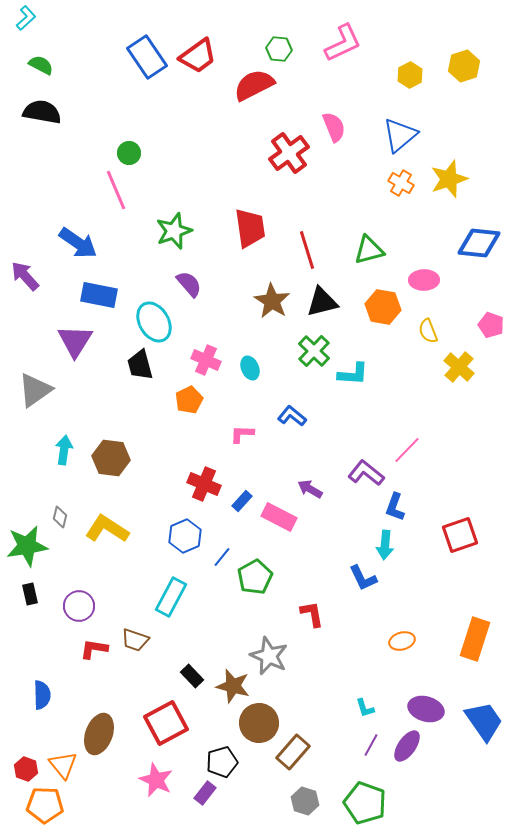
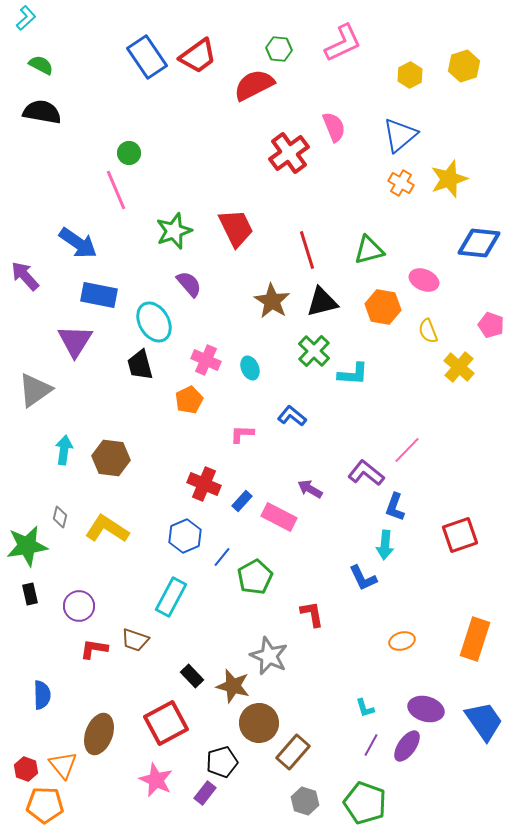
red trapezoid at (250, 228): moved 14 px left; rotated 18 degrees counterclockwise
pink ellipse at (424, 280): rotated 24 degrees clockwise
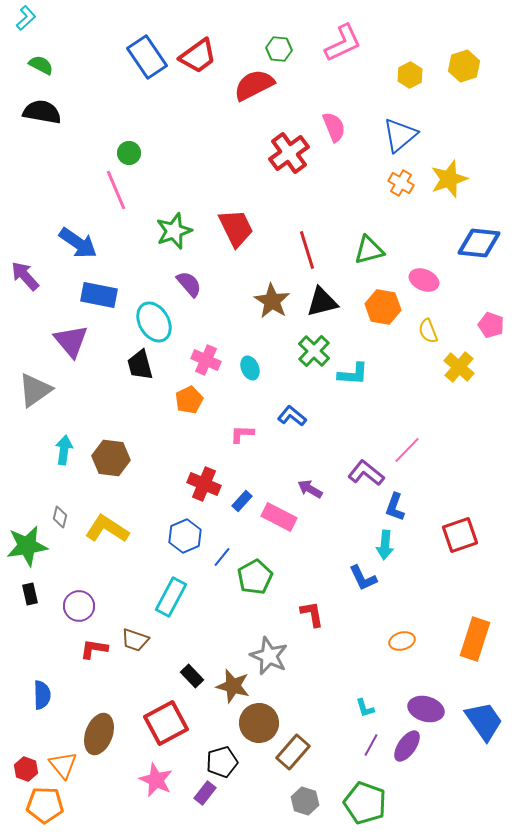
purple triangle at (75, 341): moved 4 px left; rotated 12 degrees counterclockwise
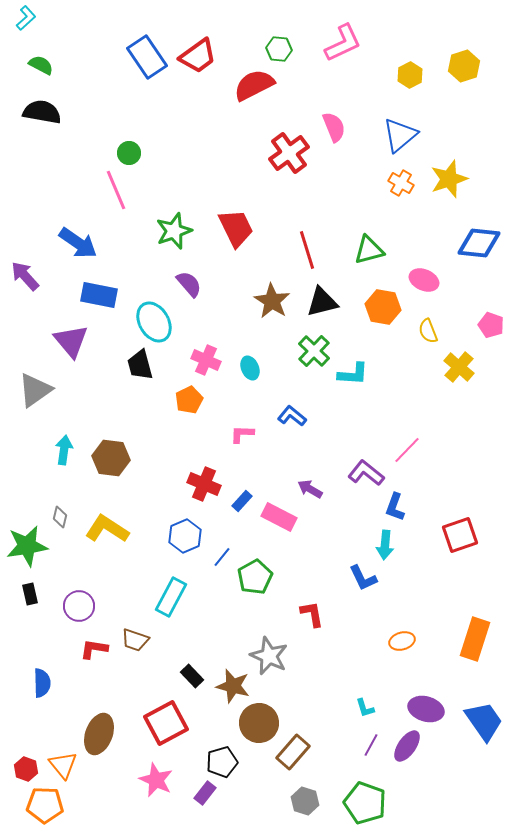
blue semicircle at (42, 695): moved 12 px up
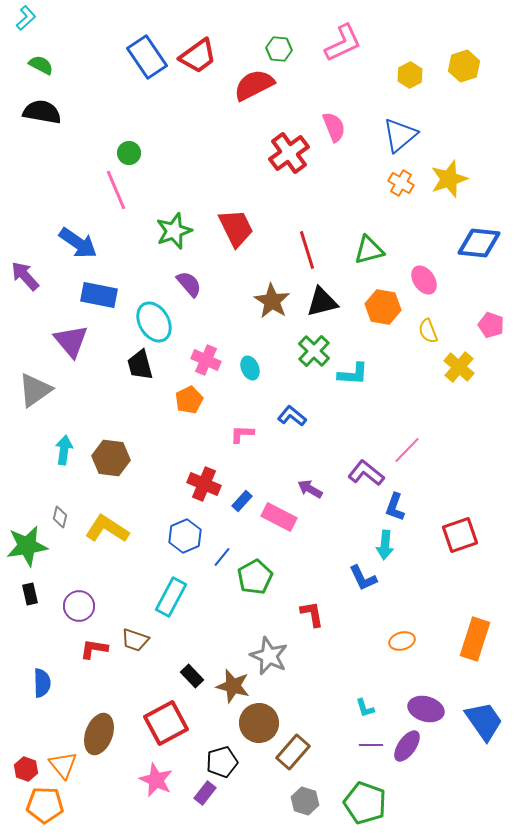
pink ellipse at (424, 280): rotated 32 degrees clockwise
purple line at (371, 745): rotated 60 degrees clockwise
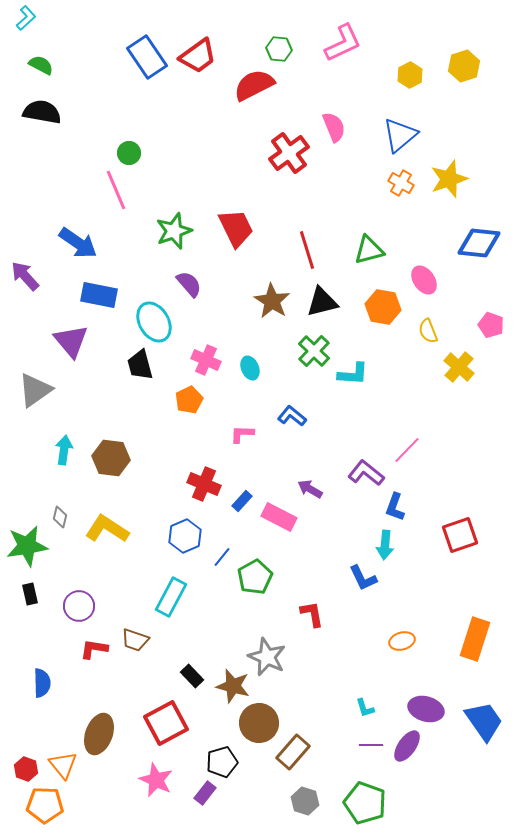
gray star at (269, 656): moved 2 px left, 1 px down
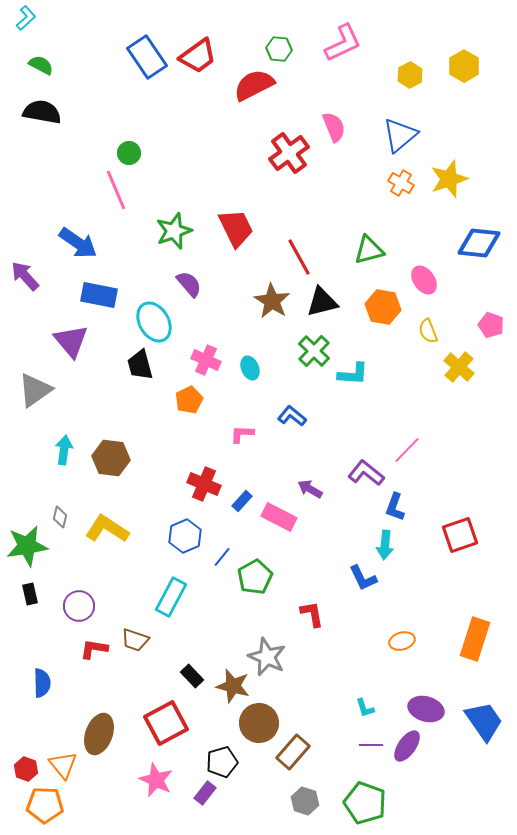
yellow hexagon at (464, 66): rotated 12 degrees counterclockwise
red line at (307, 250): moved 8 px left, 7 px down; rotated 12 degrees counterclockwise
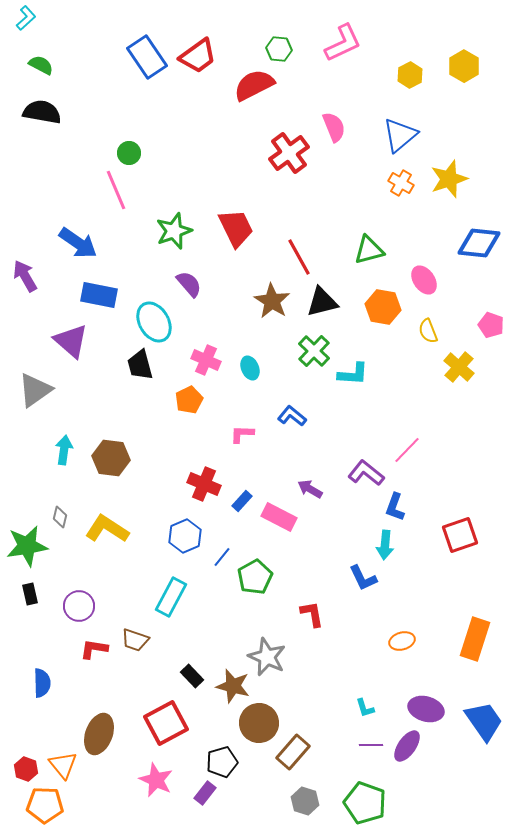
purple arrow at (25, 276): rotated 12 degrees clockwise
purple triangle at (71, 341): rotated 9 degrees counterclockwise
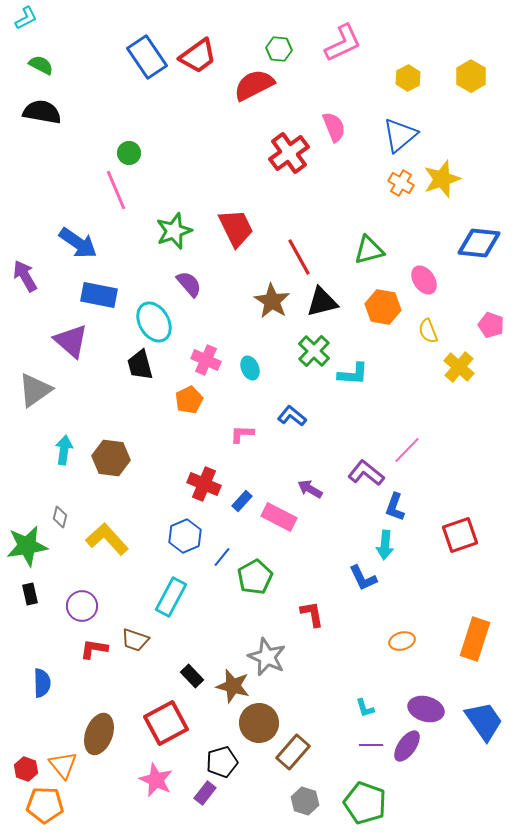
cyan L-shape at (26, 18): rotated 15 degrees clockwise
yellow hexagon at (464, 66): moved 7 px right, 10 px down
yellow hexagon at (410, 75): moved 2 px left, 3 px down
yellow star at (449, 179): moved 7 px left
yellow L-shape at (107, 529): moved 10 px down; rotated 15 degrees clockwise
purple circle at (79, 606): moved 3 px right
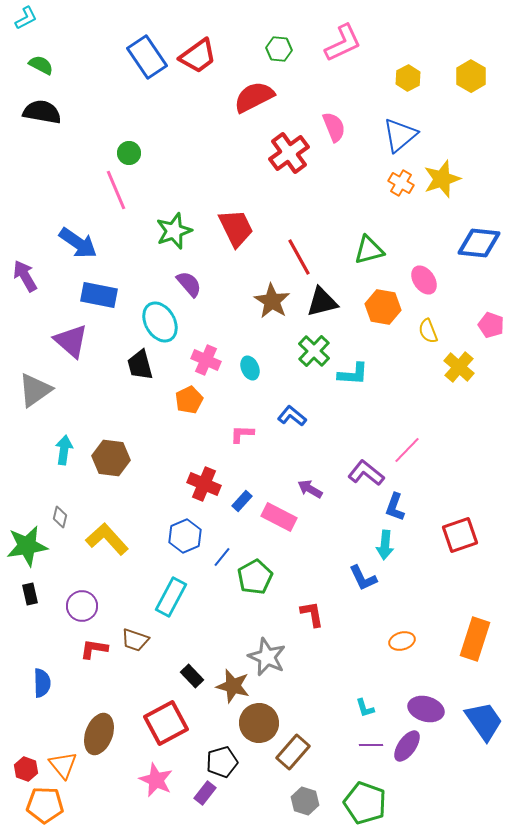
red semicircle at (254, 85): moved 12 px down
cyan ellipse at (154, 322): moved 6 px right
